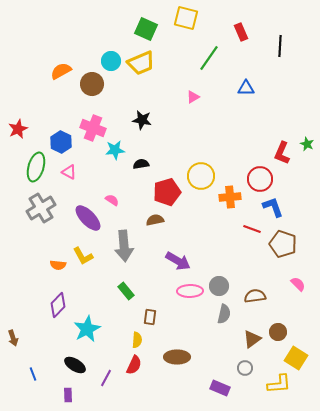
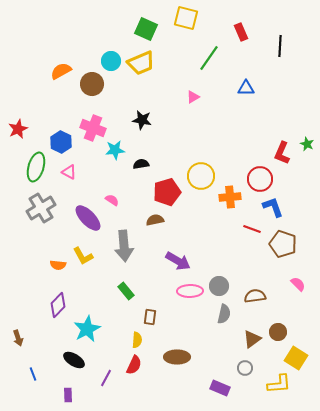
brown arrow at (13, 338): moved 5 px right
black ellipse at (75, 365): moved 1 px left, 5 px up
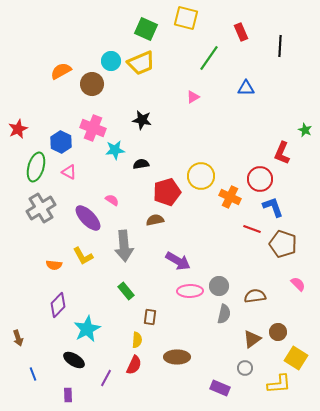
green star at (307, 144): moved 2 px left, 14 px up
orange cross at (230, 197): rotated 30 degrees clockwise
orange semicircle at (58, 265): moved 4 px left
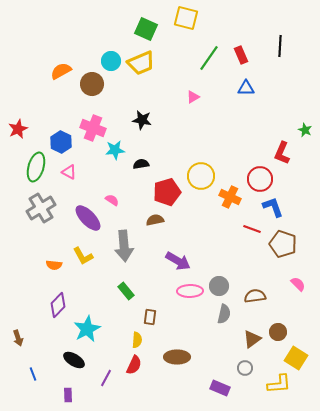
red rectangle at (241, 32): moved 23 px down
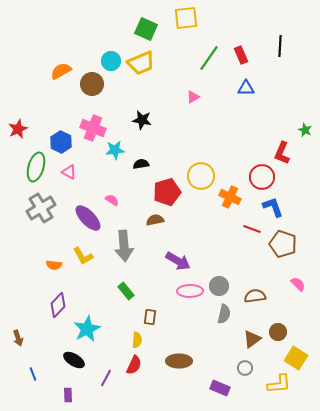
yellow square at (186, 18): rotated 20 degrees counterclockwise
red circle at (260, 179): moved 2 px right, 2 px up
brown ellipse at (177, 357): moved 2 px right, 4 px down
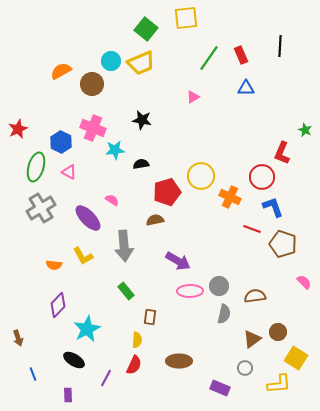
green square at (146, 29): rotated 15 degrees clockwise
pink semicircle at (298, 284): moved 6 px right, 2 px up
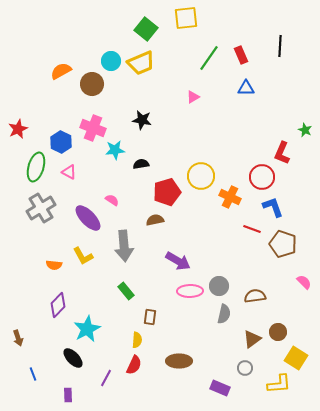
black ellipse at (74, 360): moved 1 px left, 2 px up; rotated 15 degrees clockwise
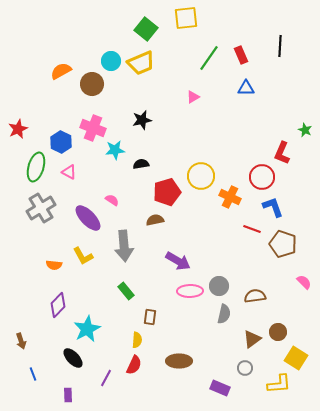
black star at (142, 120): rotated 24 degrees counterclockwise
brown arrow at (18, 338): moved 3 px right, 3 px down
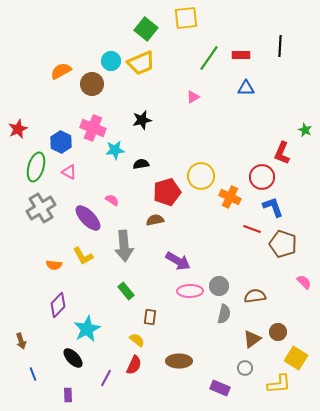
red rectangle at (241, 55): rotated 66 degrees counterclockwise
yellow semicircle at (137, 340): rotated 56 degrees counterclockwise
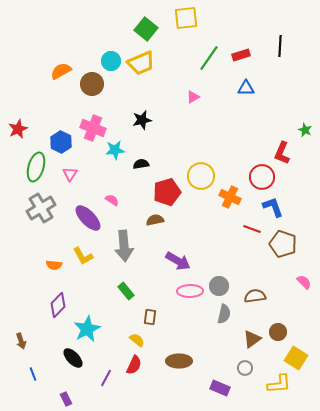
red rectangle at (241, 55): rotated 18 degrees counterclockwise
pink triangle at (69, 172): moved 1 px right, 2 px down; rotated 35 degrees clockwise
purple rectangle at (68, 395): moved 2 px left, 4 px down; rotated 24 degrees counterclockwise
